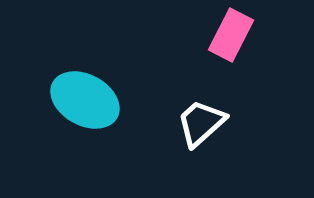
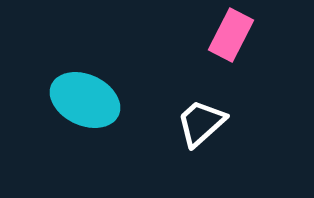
cyan ellipse: rotated 4 degrees counterclockwise
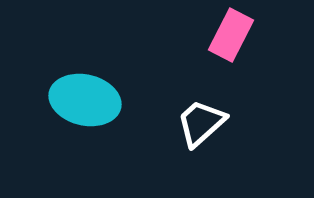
cyan ellipse: rotated 12 degrees counterclockwise
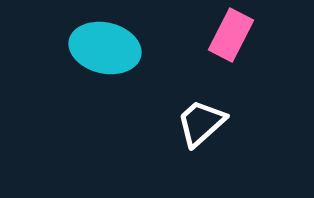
cyan ellipse: moved 20 px right, 52 px up
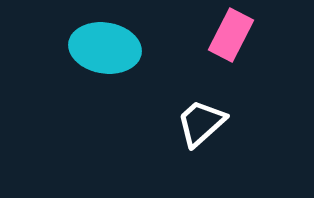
cyan ellipse: rotated 4 degrees counterclockwise
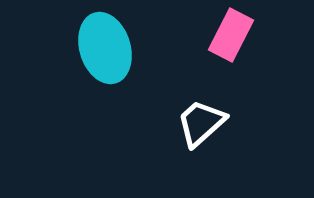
cyan ellipse: rotated 64 degrees clockwise
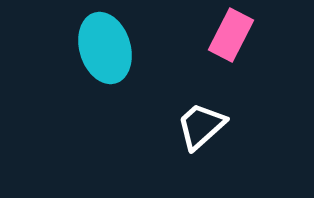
white trapezoid: moved 3 px down
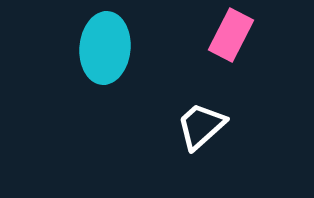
cyan ellipse: rotated 22 degrees clockwise
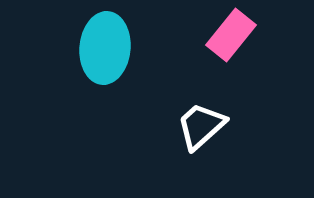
pink rectangle: rotated 12 degrees clockwise
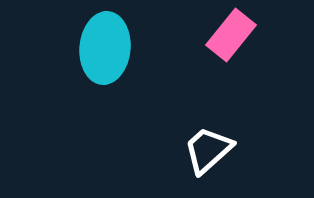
white trapezoid: moved 7 px right, 24 px down
